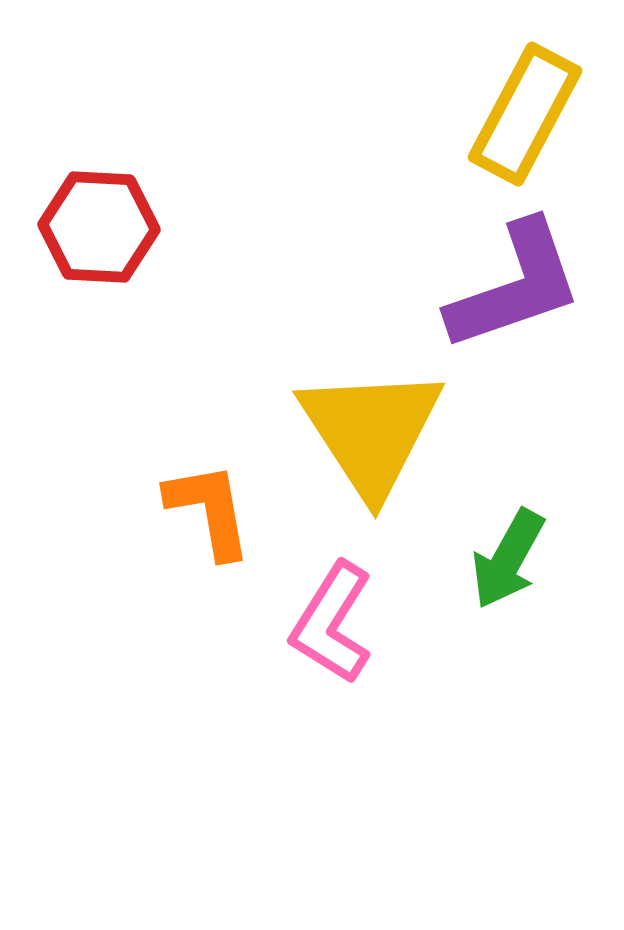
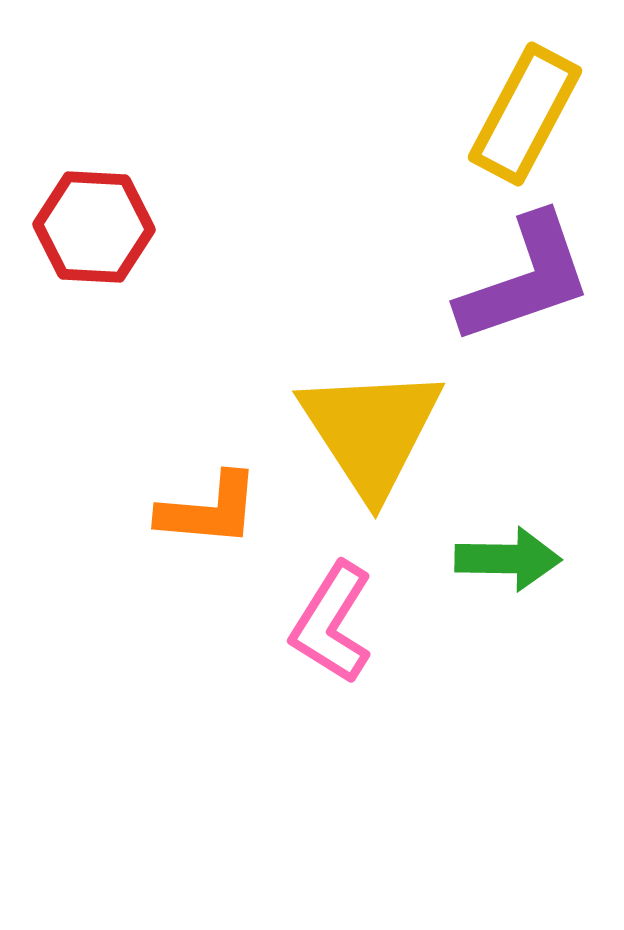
red hexagon: moved 5 px left
purple L-shape: moved 10 px right, 7 px up
orange L-shape: rotated 105 degrees clockwise
green arrow: rotated 118 degrees counterclockwise
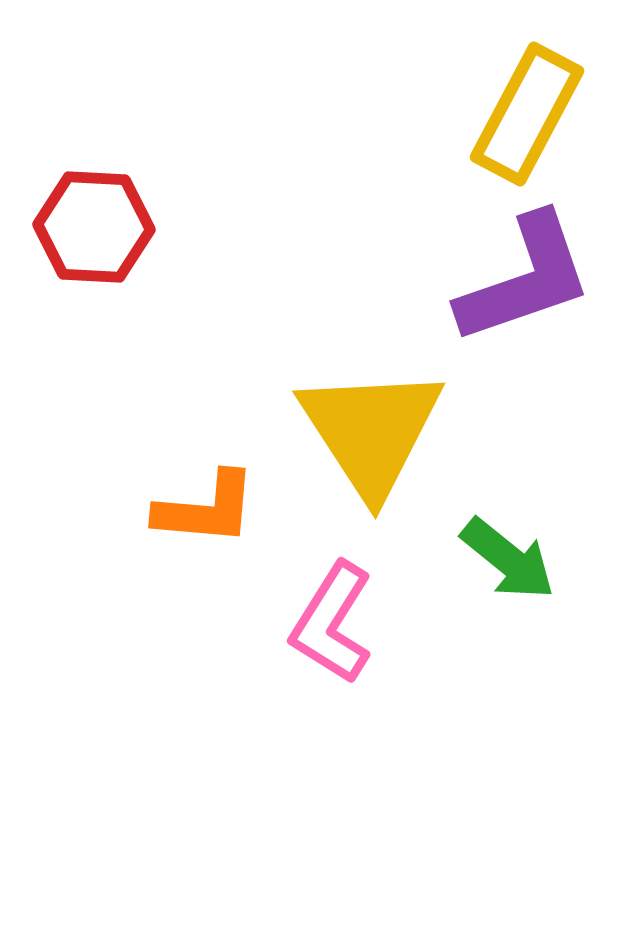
yellow rectangle: moved 2 px right
orange L-shape: moved 3 px left, 1 px up
green arrow: rotated 38 degrees clockwise
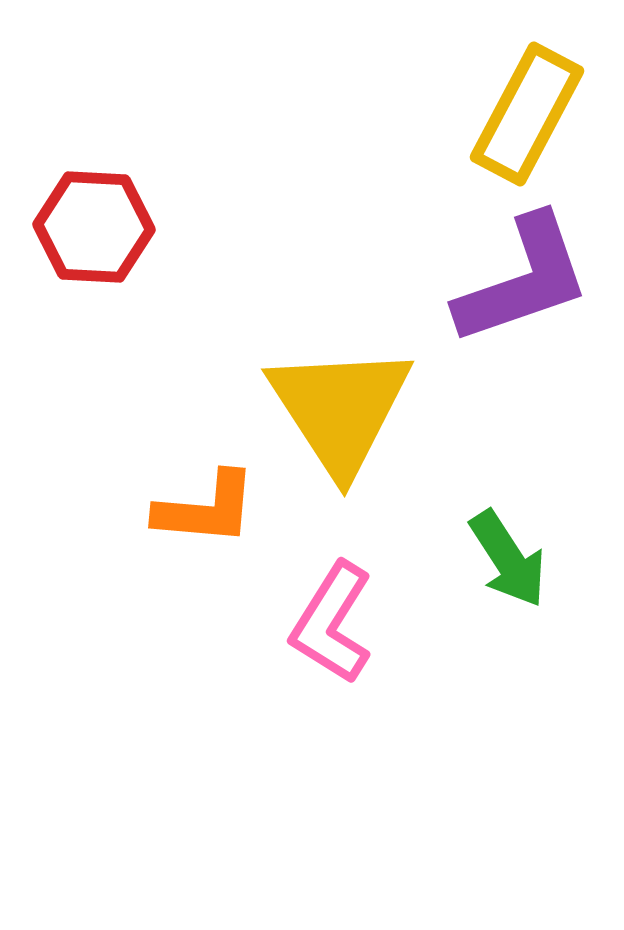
purple L-shape: moved 2 px left, 1 px down
yellow triangle: moved 31 px left, 22 px up
green arrow: rotated 18 degrees clockwise
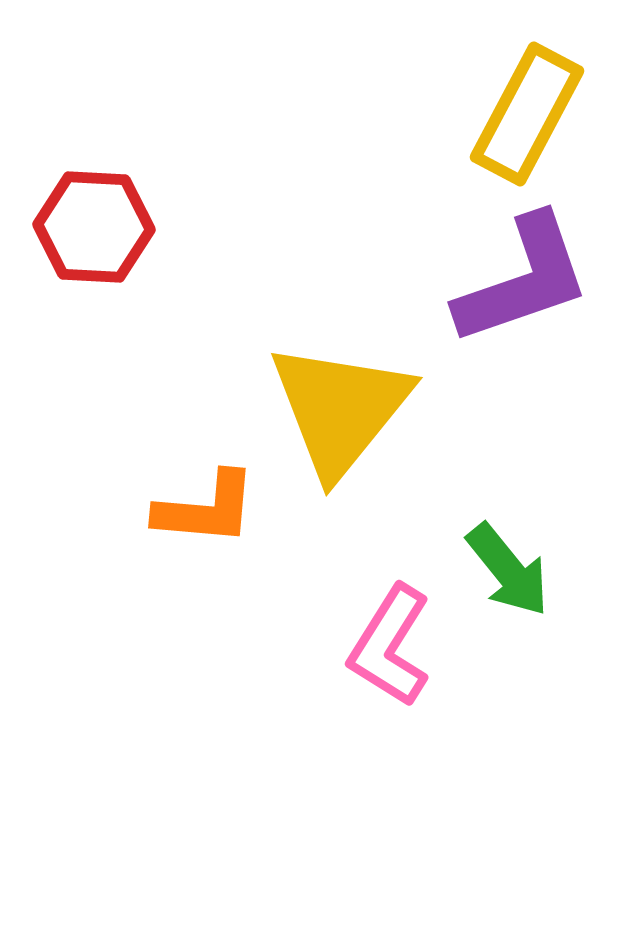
yellow triangle: rotated 12 degrees clockwise
green arrow: moved 11 px down; rotated 6 degrees counterclockwise
pink L-shape: moved 58 px right, 23 px down
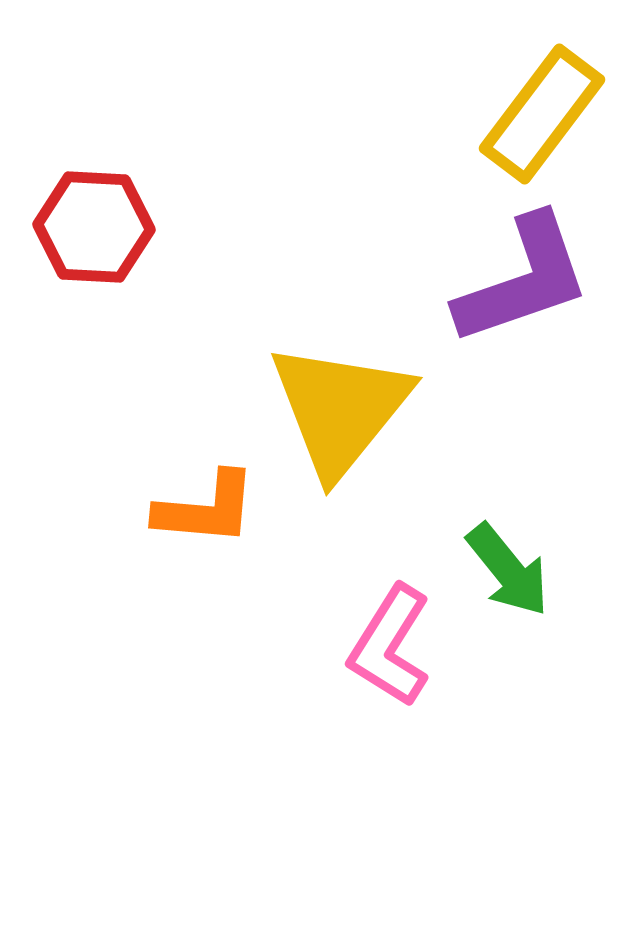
yellow rectangle: moved 15 px right; rotated 9 degrees clockwise
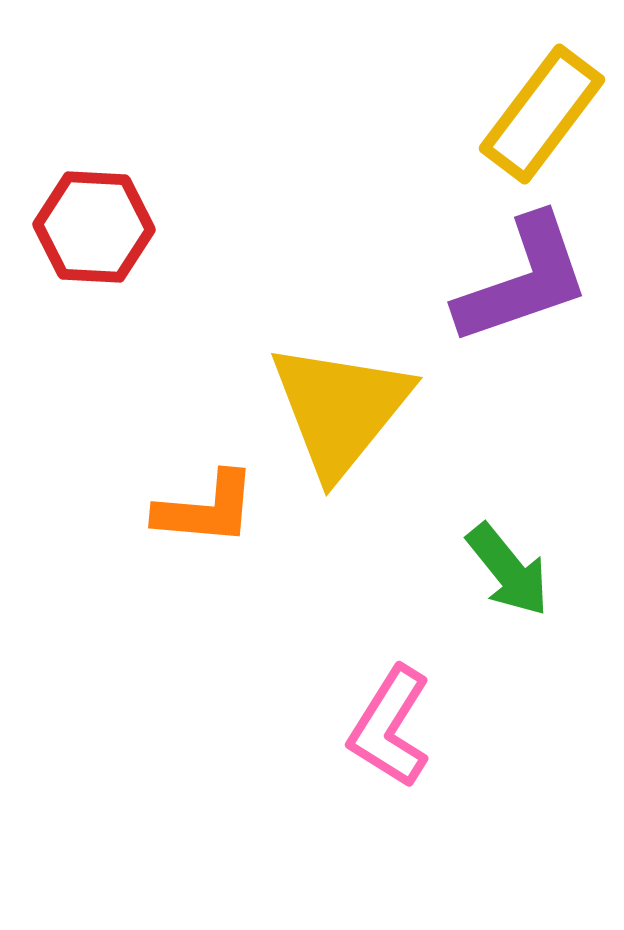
pink L-shape: moved 81 px down
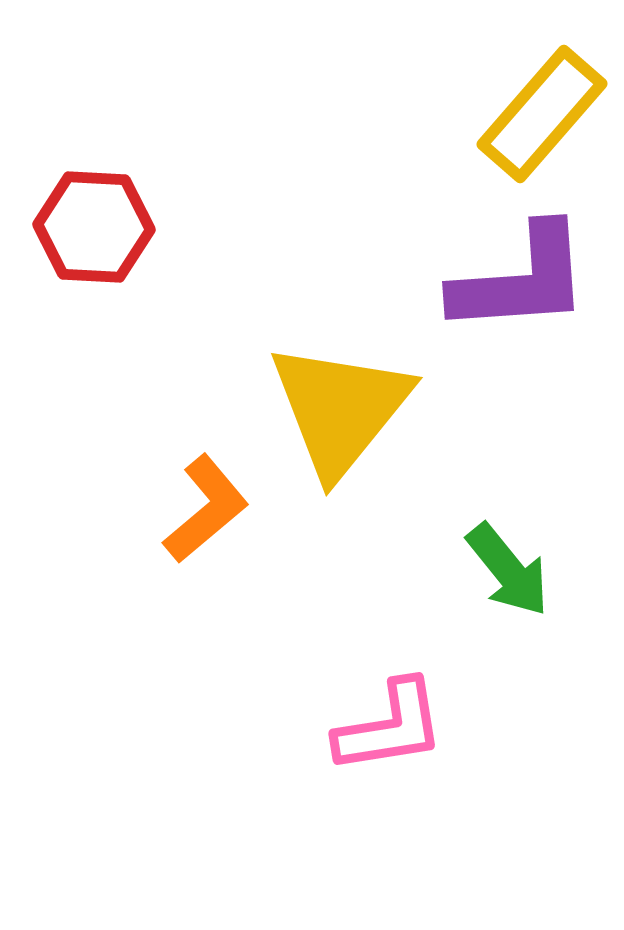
yellow rectangle: rotated 4 degrees clockwise
purple L-shape: moved 2 px left; rotated 15 degrees clockwise
orange L-shape: rotated 45 degrees counterclockwise
pink L-shape: rotated 131 degrees counterclockwise
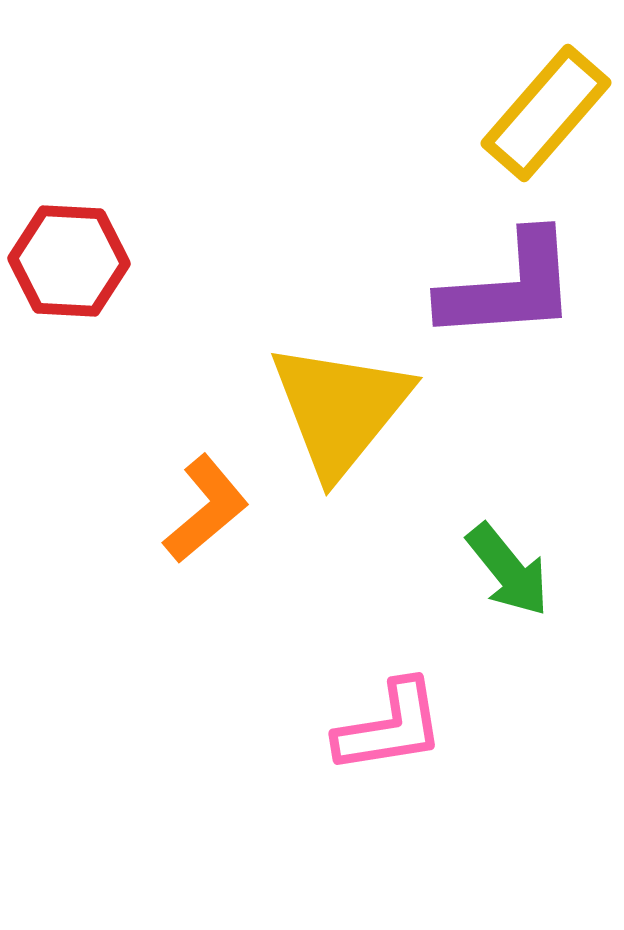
yellow rectangle: moved 4 px right, 1 px up
red hexagon: moved 25 px left, 34 px down
purple L-shape: moved 12 px left, 7 px down
